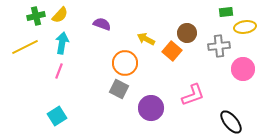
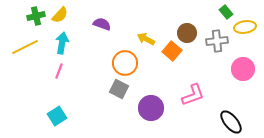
green rectangle: rotated 56 degrees clockwise
gray cross: moved 2 px left, 5 px up
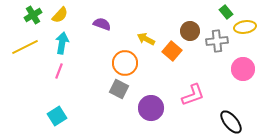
green cross: moved 3 px left, 1 px up; rotated 18 degrees counterclockwise
brown circle: moved 3 px right, 2 px up
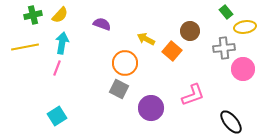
green cross: rotated 18 degrees clockwise
gray cross: moved 7 px right, 7 px down
yellow line: rotated 16 degrees clockwise
pink line: moved 2 px left, 3 px up
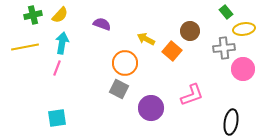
yellow ellipse: moved 1 px left, 2 px down
pink L-shape: moved 1 px left
cyan square: moved 2 px down; rotated 24 degrees clockwise
black ellipse: rotated 50 degrees clockwise
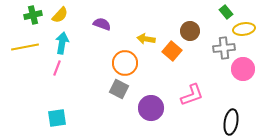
yellow arrow: rotated 18 degrees counterclockwise
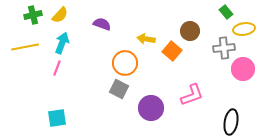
cyan arrow: rotated 10 degrees clockwise
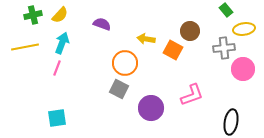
green rectangle: moved 2 px up
orange square: moved 1 px right, 1 px up; rotated 12 degrees counterclockwise
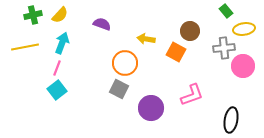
green rectangle: moved 1 px down
orange square: moved 3 px right, 2 px down
pink circle: moved 3 px up
cyan square: moved 28 px up; rotated 30 degrees counterclockwise
black ellipse: moved 2 px up
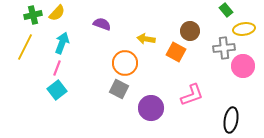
green rectangle: moved 1 px up
yellow semicircle: moved 3 px left, 2 px up
yellow line: rotated 52 degrees counterclockwise
